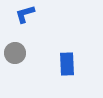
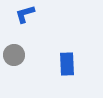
gray circle: moved 1 px left, 2 px down
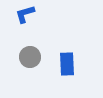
gray circle: moved 16 px right, 2 px down
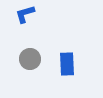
gray circle: moved 2 px down
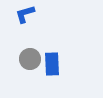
blue rectangle: moved 15 px left
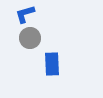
gray circle: moved 21 px up
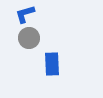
gray circle: moved 1 px left
